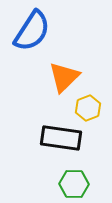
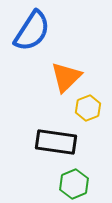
orange triangle: moved 2 px right
black rectangle: moved 5 px left, 4 px down
green hexagon: rotated 24 degrees counterclockwise
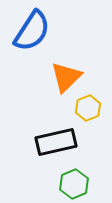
black rectangle: rotated 21 degrees counterclockwise
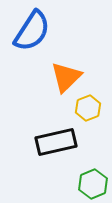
green hexagon: moved 19 px right
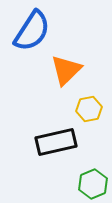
orange triangle: moved 7 px up
yellow hexagon: moved 1 px right, 1 px down; rotated 10 degrees clockwise
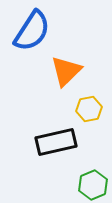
orange triangle: moved 1 px down
green hexagon: moved 1 px down
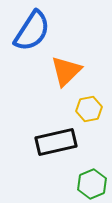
green hexagon: moved 1 px left, 1 px up
